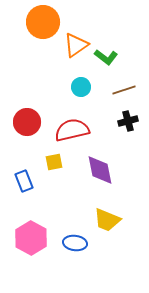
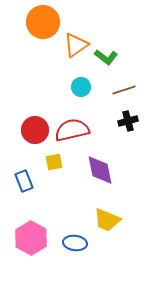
red circle: moved 8 px right, 8 px down
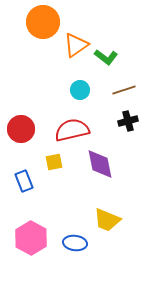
cyan circle: moved 1 px left, 3 px down
red circle: moved 14 px left, 1 px up
purple diamond: moved 6 px up
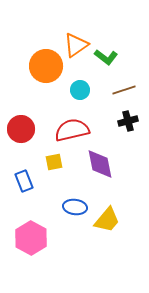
orange circle: moved 3 px right, 44 px down
yellow trapezoid: rotated 72 degrees counterclockwise
blue ellipse: moved 36 px up
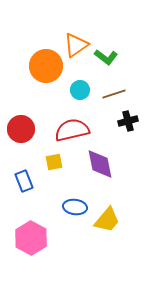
brown line: moved 10 px left, 4 px down
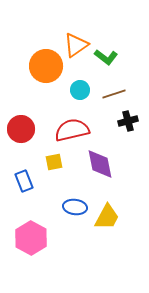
yellow trapezoid: moved 3 px up; rotated 12 degrees counterclockwise
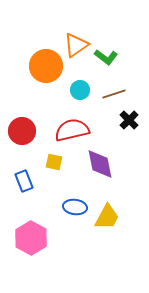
black cross: moved 1 px right, 1 px up; rotated 30 degrees counterclockwise
red circle: moved 1 px right, 2 px down
yellow square: rotated 24 degrees clockwise
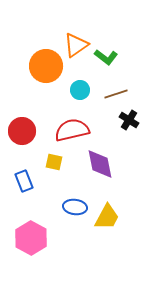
brown line: moved 2 px right
black cross: rotated 12 degrees counterclockwise
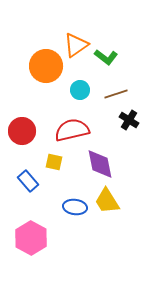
blue rectangle: moved 4 px right; rotated 20 degrees counterclockwise
yellow trapezoid: moved 16 px up; rotated 120 degrees clockwise
